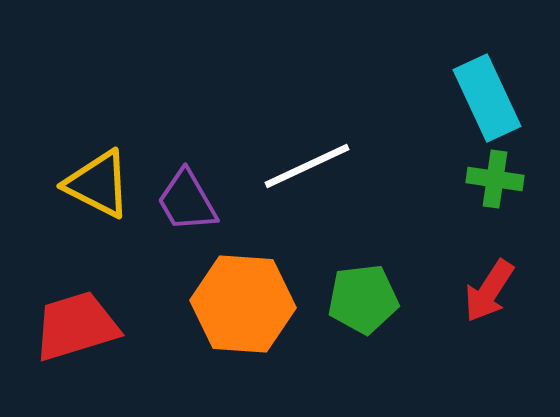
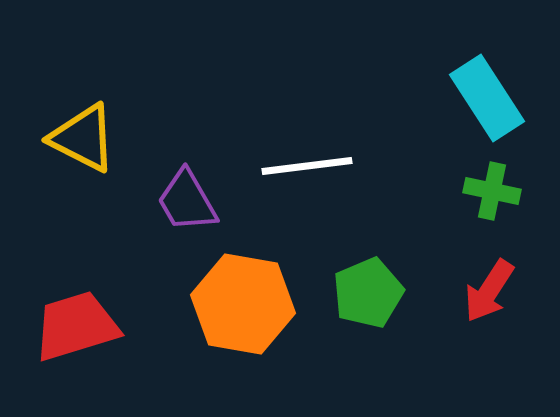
cyan rectangle: rotated 8 degrees counterclockwise
white line: rotated 18 degrees clockwise
green cross: moved 3 px left, 12 px down; rotated 4 degrees clockwise
yellow triangle: moved 15 px left, 46 px up
green pentagon: moved 5 px right, 6 px up; rotated 16 degrees counterclockwise
orange hexagon: rotated 6 degrees clockwise
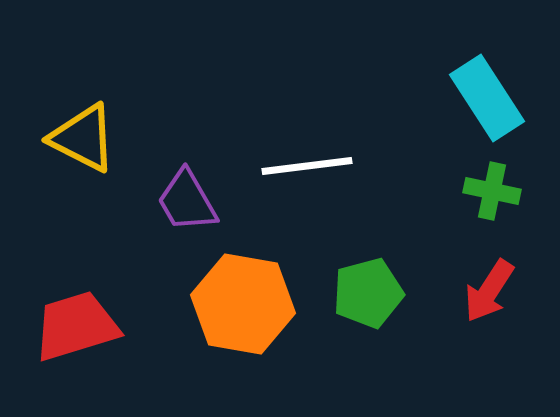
green pentagon: rotated 8 degrees clockwise
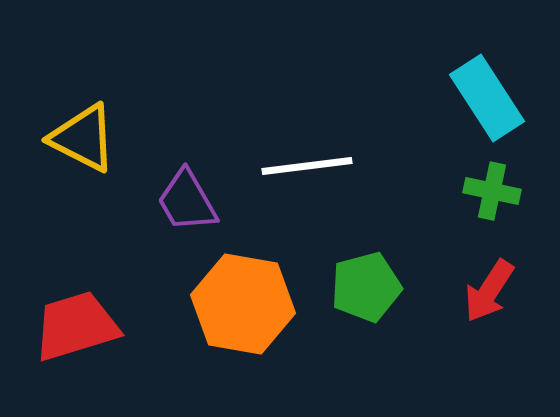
green pentagon: moved 2 px left, 6 px up
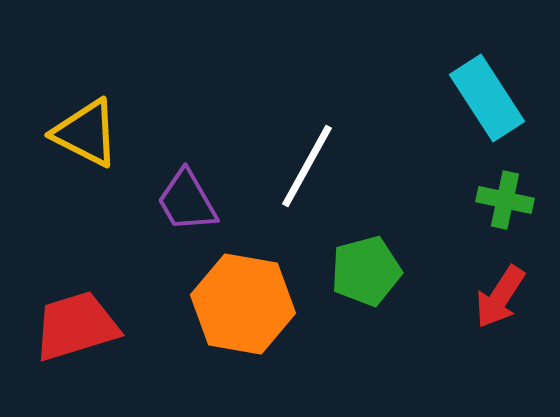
yellow triangle: moved 3 px right, 5 px up
white line: rotated 54 degrees counterclockwise
green cross: moved 13 px right, 9 px down
green pentagon: moved 16 px up
red arrow: moved 11 px right, 6 px down
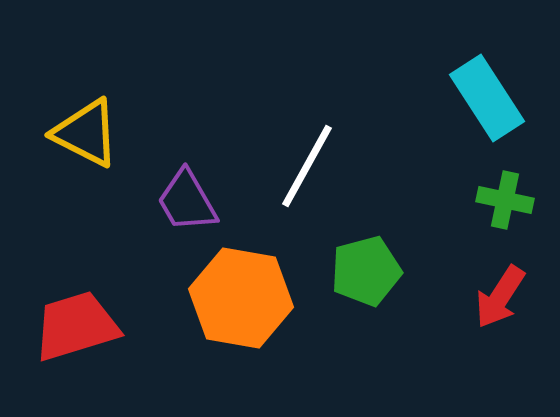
orange hexagon: moved 2 px left, 6 px up
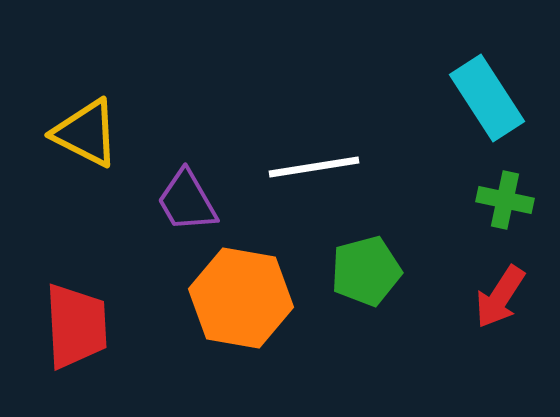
white line: moved 7 px right, 1 px down; rotated 52 degrees clockwise
red trapezoid: rotated 104 degrees clockwise
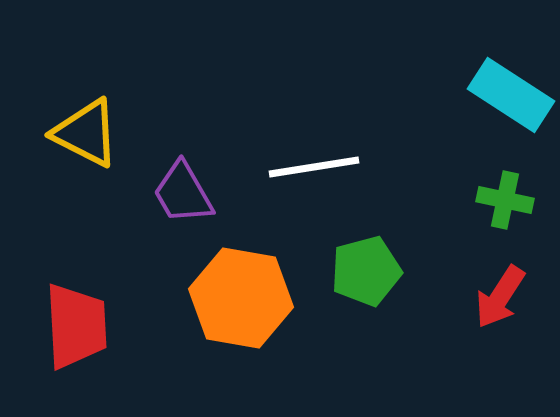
cyan rectangle: moved 24 px right, 3 px up; rotated 24 degrees counterclockwise
purple trapezoid: moved 4 px left, 8 px up
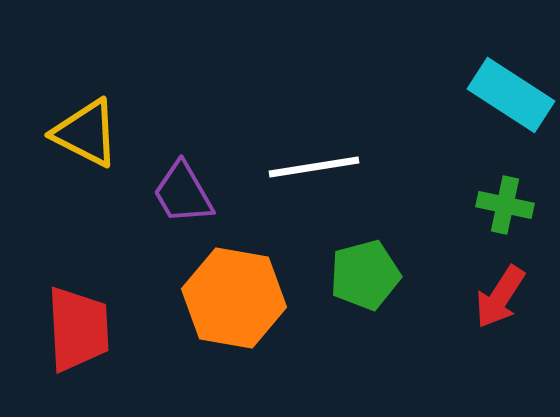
green cross: moved 5 px down
green pentagon: moved 1 px left, 4 px down
orange hexagon: moved 7 px left
red trapezoid: moved 2 px right, 3 px down
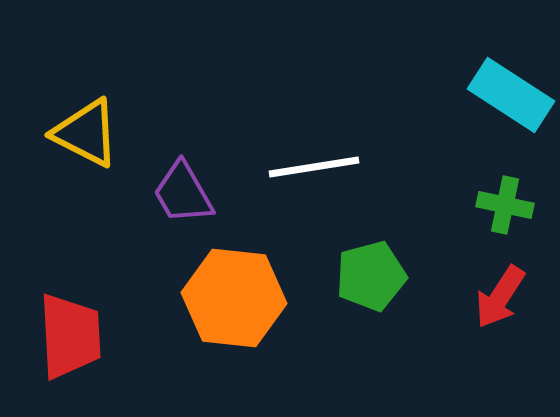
green pentagon: moved 6 px right, 1 px down
orange hexagon: rotated 4 degrees counterclockwise
red trapezoid: moved 8 px left, 7 px down
